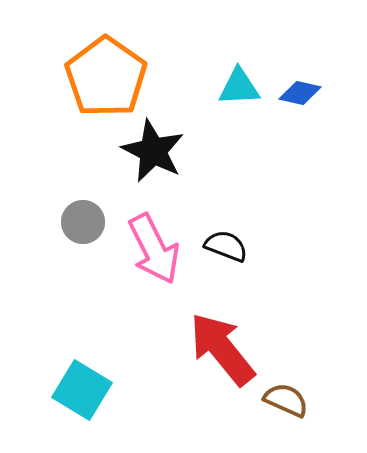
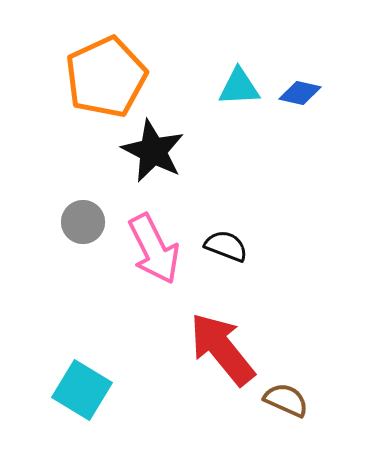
orange pentagon: rotated 12 degrees clockwise
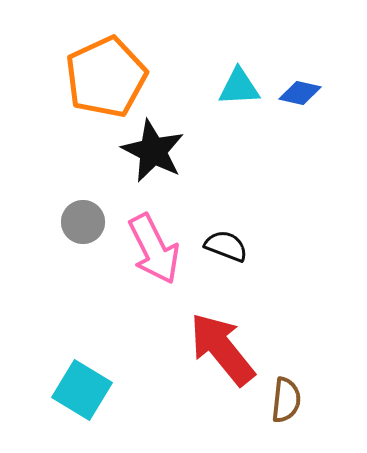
brown semicircle: rotated 72 degrees clockwise
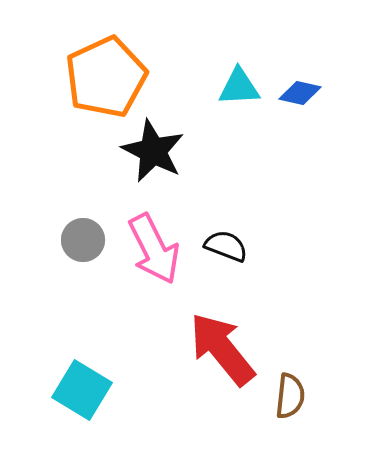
gray circle: moved 18 px down
brown semicircle: moved 4 px right, 4 px up
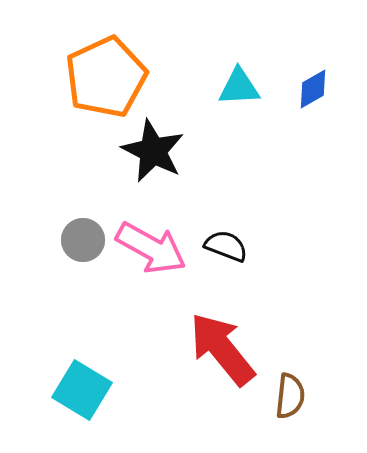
blue diamond: moved 13 px right, 4 px up; rotated 42 degrees counterclockwise
pink arrow: moved 3 px left, 1 px up; rotated 34 degrees counterclockwise
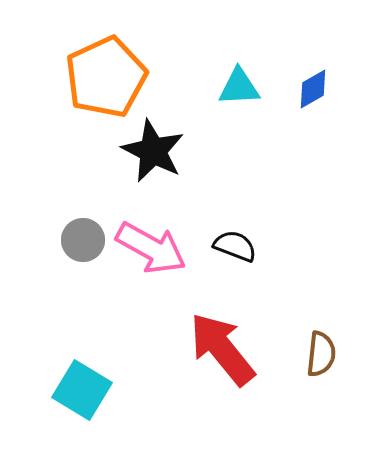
black semicircle: moved 9 px right
brown semicircle: moved 31 px right, 42 px up
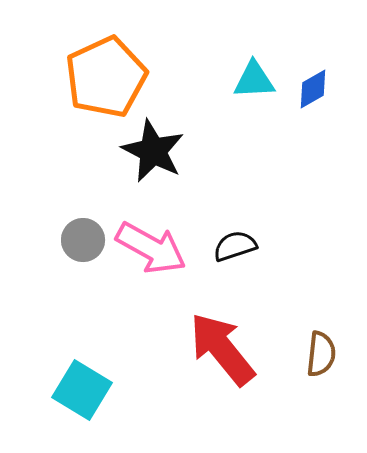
cyan triangle: moved 15 px right, 7 px up
black semicircle: rotated 39 degrees counterclockwise
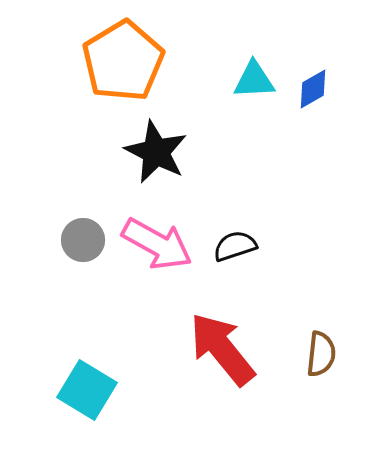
orange pentagon: moved 17 px right, 16 px up; rotated 6 degrees counterclockwise
black star: moved 3 px right, 1 px down
pink arrow: moved 6 px right, 4 px up
cyan square: moved 5 px right
